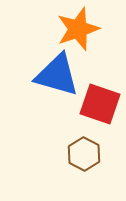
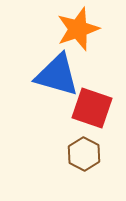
red square: moved 8 px left, 4 px down
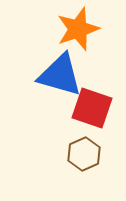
blue triangle: moved 3 px right
brown hexagon: rotated 8 degrees clockwise
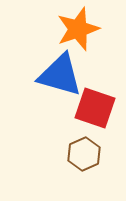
red square: moved 3 px right
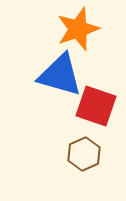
red square: moved 1 px right, 2 px up
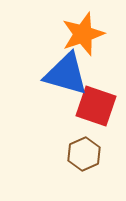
orange star: moved 5 px right, 5 px down
blue triangle: moved 6 px right, 1 px up
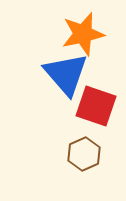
orange star: rotated 6 degrees clockwise
blue triangle: rotated 33 degrees clockwise
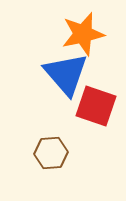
brown hexagon: moved 33 px left, 1 px up; rotated 20 degrees clockwise
